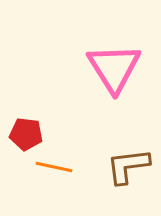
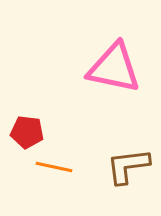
pink triangle: rotated 46 degrees counterclockwise
red pentagon: moved 1 px right, 2 px up
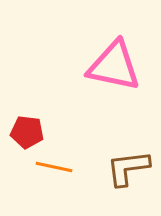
pink triangle: moved 2 px up
brown L-shape: moved 2 px down
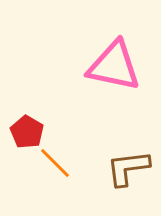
red pentagon: rotated 24 degrees clockwise
orange line: moved 1 px right, 4 px up; rotated 33 degrees clockwise
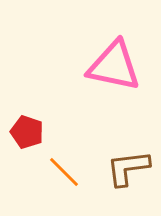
red pentagon: rotated 12 degrees counterclockwise
orange line: moved 9 px right, 9 px down
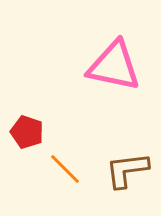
brown L-shape: moved 1 px left, 2 px down
orange line: moved 1 px right, 3 px up
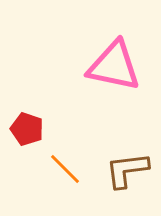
red pentagon: moved 3 px up
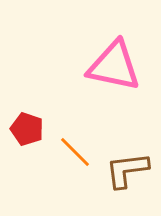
orange line: moved 10 px right, 17 px up
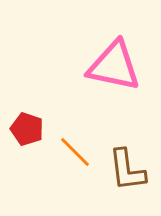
brown L-shape: rotated 90 degrees counterclockwise
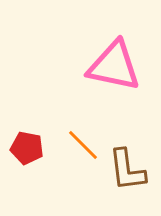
red pentagon: moved 19 px down; rotated 8 degrees counterclockwise
orange line: moved 8 px right, 7 px up
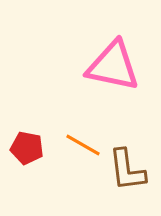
pink triangle: moved 1 px left
orange line: rotated 15 degrees counterclockwise
